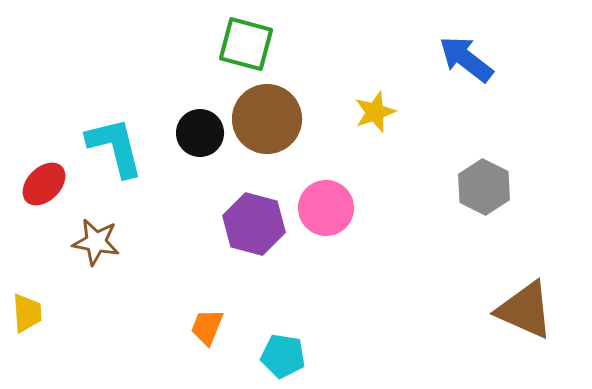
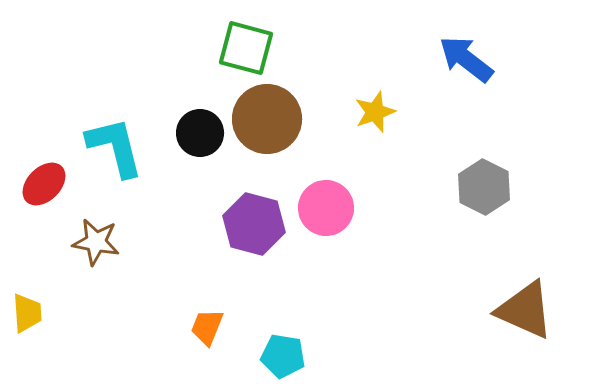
green square: moved 4 px down
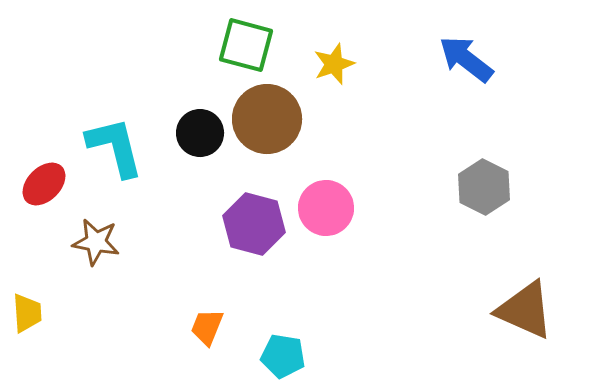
green square: moved 3 px up
yellow star: moved 41 px left, 48 px up
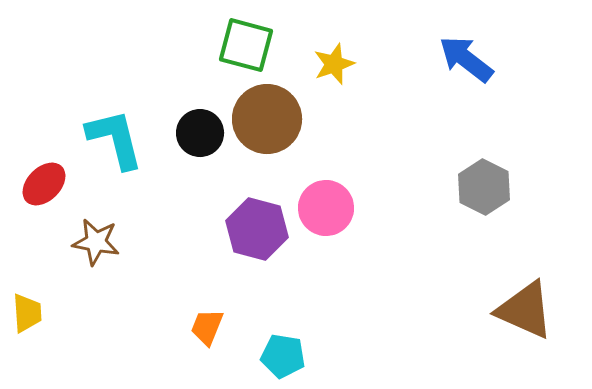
cyan L-shape: moved 8 px up
purple hexagon: moved 3 px right, 5 px down
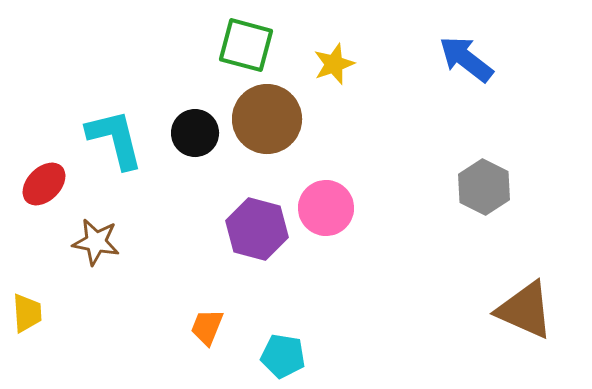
black circle: moved 5 px left
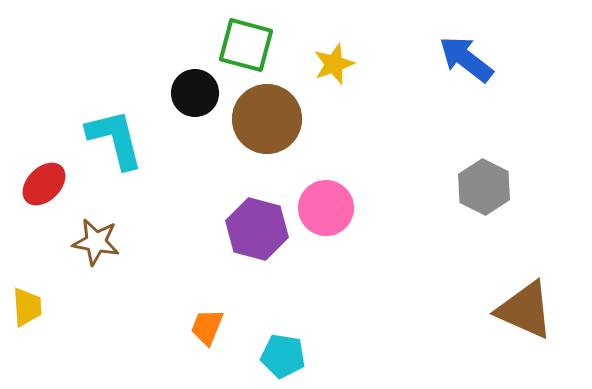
black circle: moved 40 px up
yellow trapezoid: moved 6 px up
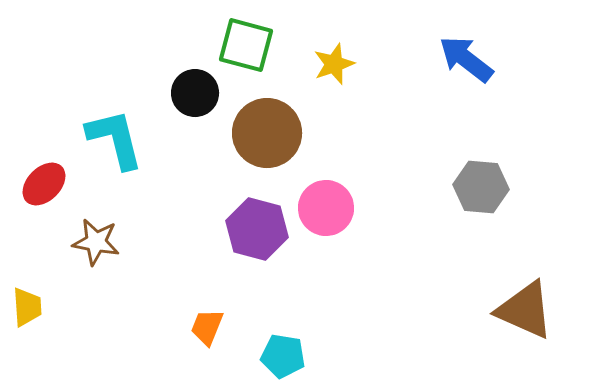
brown circle: moved 14 px down
gray hexagon: moved 3 px left; rotated 22 degrees counterclockwise
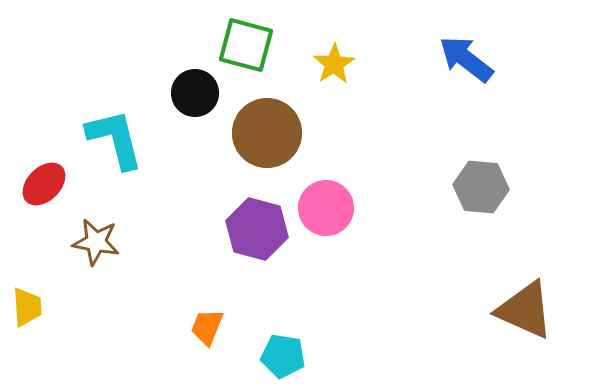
yellow star: rotated 12 degrees counterclockwise
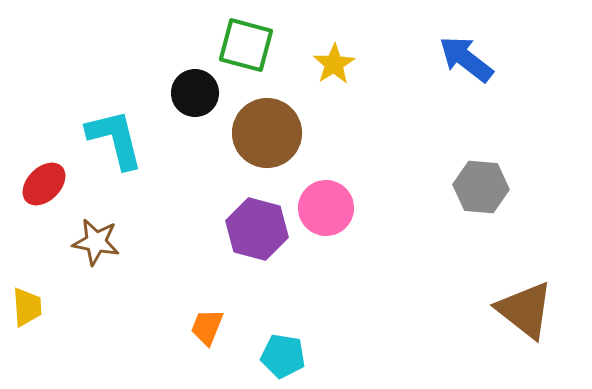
brown triangle: rotated 14 degrees clockwise
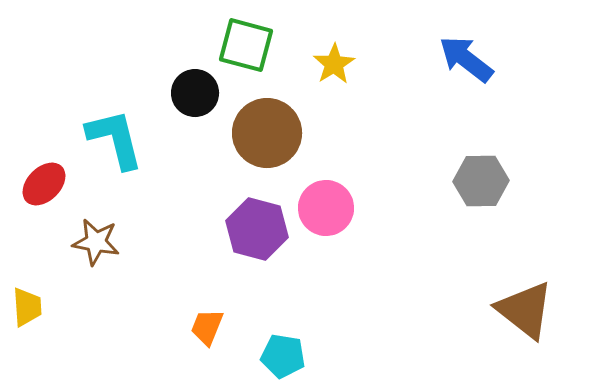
gray hexagon: moved 6 px up; rotated 6 degrees counterclockwise
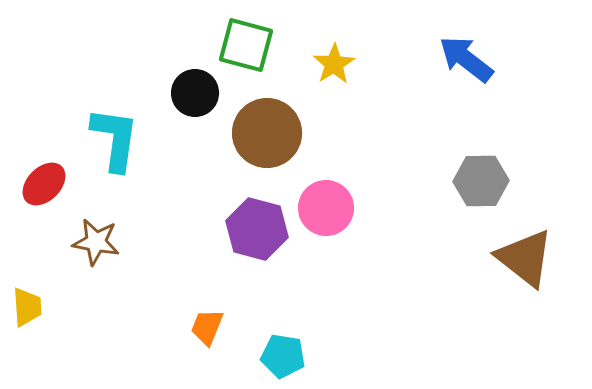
cyan L-shape: rotated 22 degrees clockwise
brown triangle: moved 52 px up
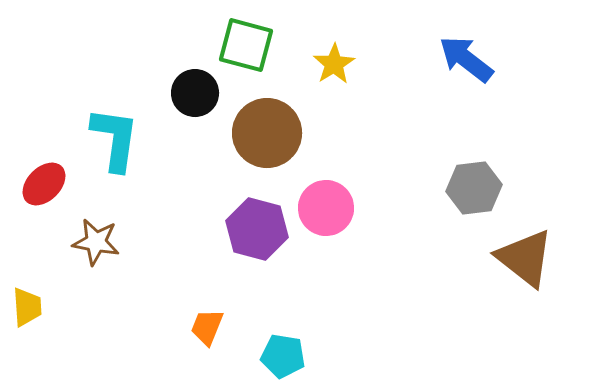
gray hexagon: moved 7 px left, 7 px down; rotated 6 degrees counterclockwise
